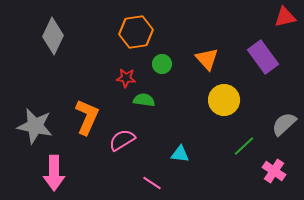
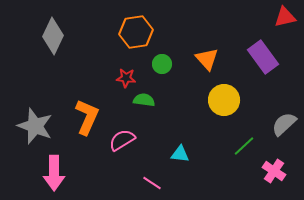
gray star: rotated 9 degrees clockwise
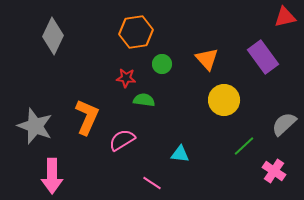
pink arrow: moved 2 px left, 3 px down
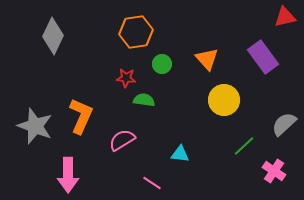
orange L-shape: moved 6 px left, 1 px up
pink arrow: moved 16 px right, 1 px up
